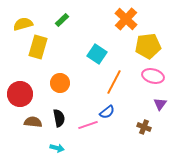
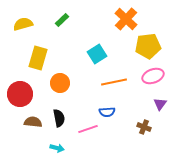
yellow rectangle: moved 11 px down
cyan square: rotated 24 degrees clockwise
pink ellipse: rotated 35 degrees counterclockwise
orange line: rotated 50 degrees clockwise
blue semicircle: rotated 35 degrees clockwise
pink line: moved 4 px down
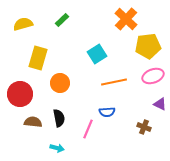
purple triangle: rotated 40 degrees counterclockwise
pink line: rotated 48 degrees counterclockwise
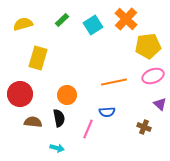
cyan square: moved 4 px left, 29 px up
orange circle: moved 7 px right, 12 px down
purple triangle: rotated 16 degrees clockwise
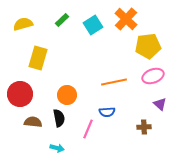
brown cross: rotated 24 degrees counterclockwise
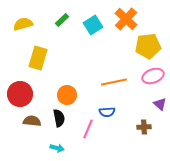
brown semicircle: moved 1 px left, 1 px up
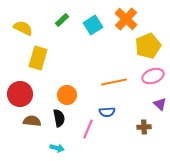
yellow semicircle: moved 4 px down; rotated 42 degrees clockwise
yellow pentagon: rotated 15 degrees counterclockwise
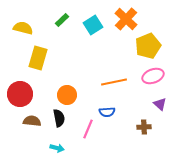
yellow semicircle: rotated 12 degrees counterclockwise
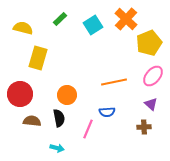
green rectangle: moved 2 px left, 1 px up
yellow pentagon: moved 1 px right, 3 px up
pink ellipse: rotated 30 degrees counterclockwise
purple triangle: moved 9 px left
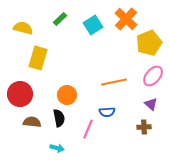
brown semicircle: moved 1 px down
